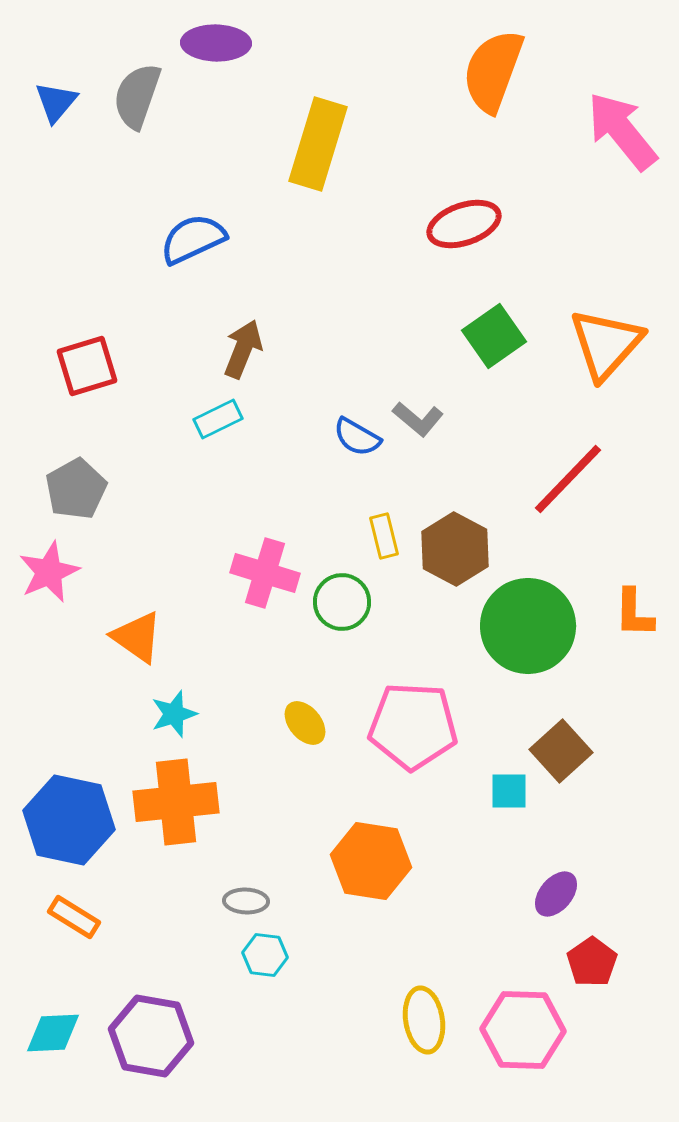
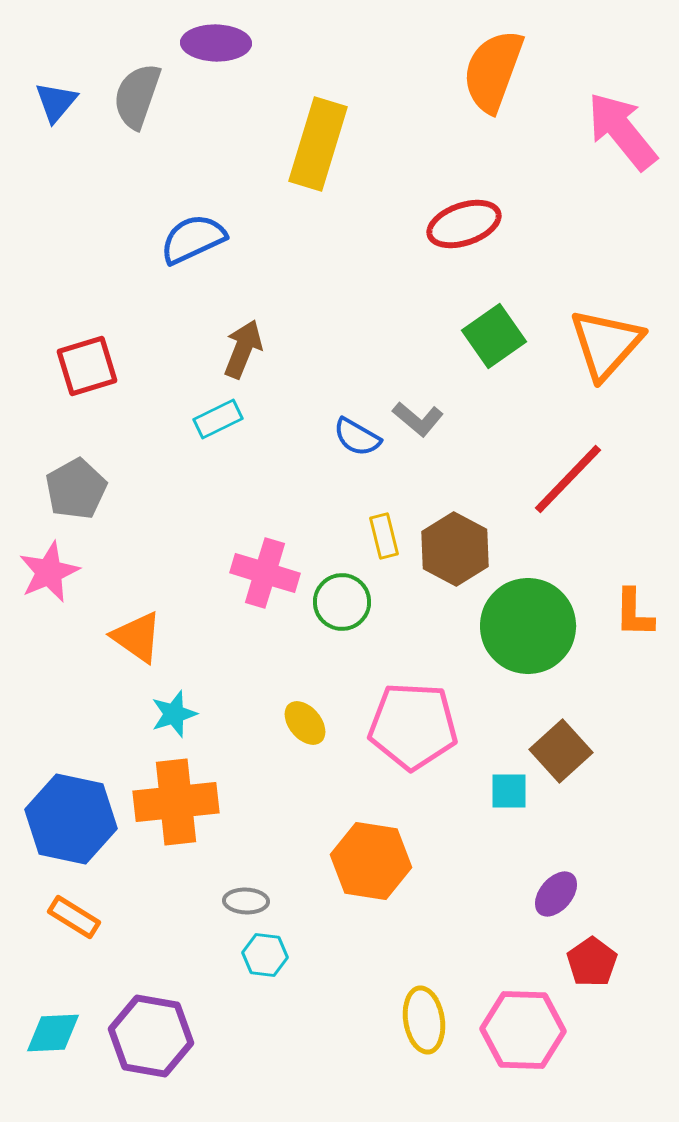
blue hexagon at (69, 820): moved 2 px right, 1 px up
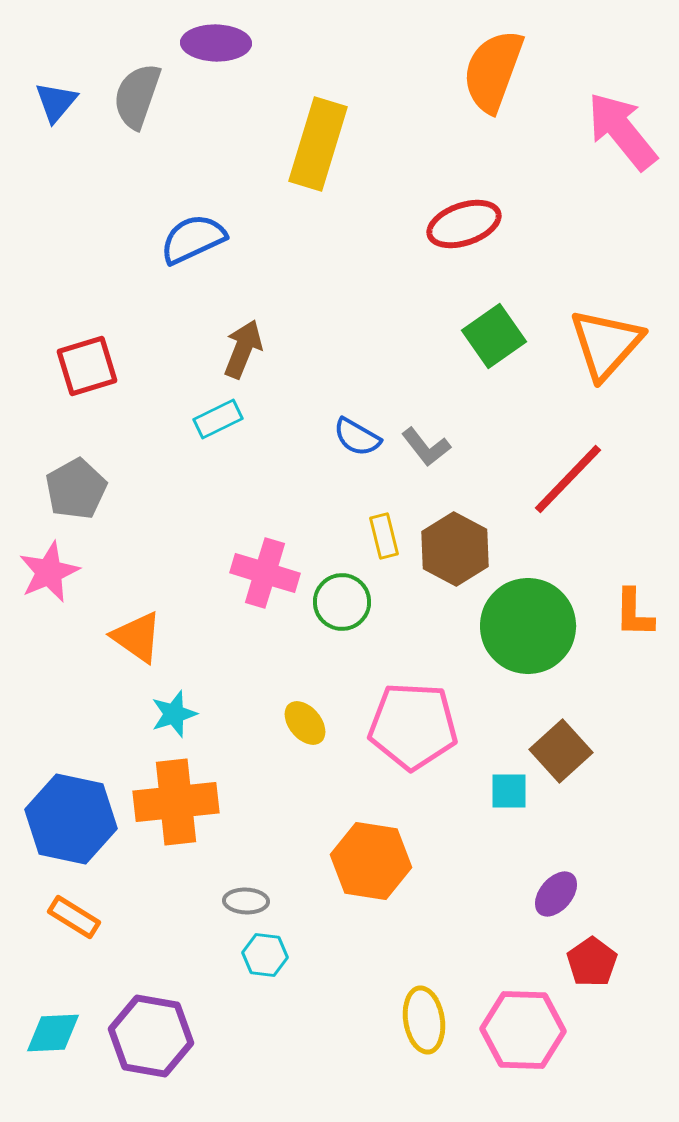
gray L-shape at (418, 419): moved 8 px right, 28 px down; rotated 12 degrees clockwise
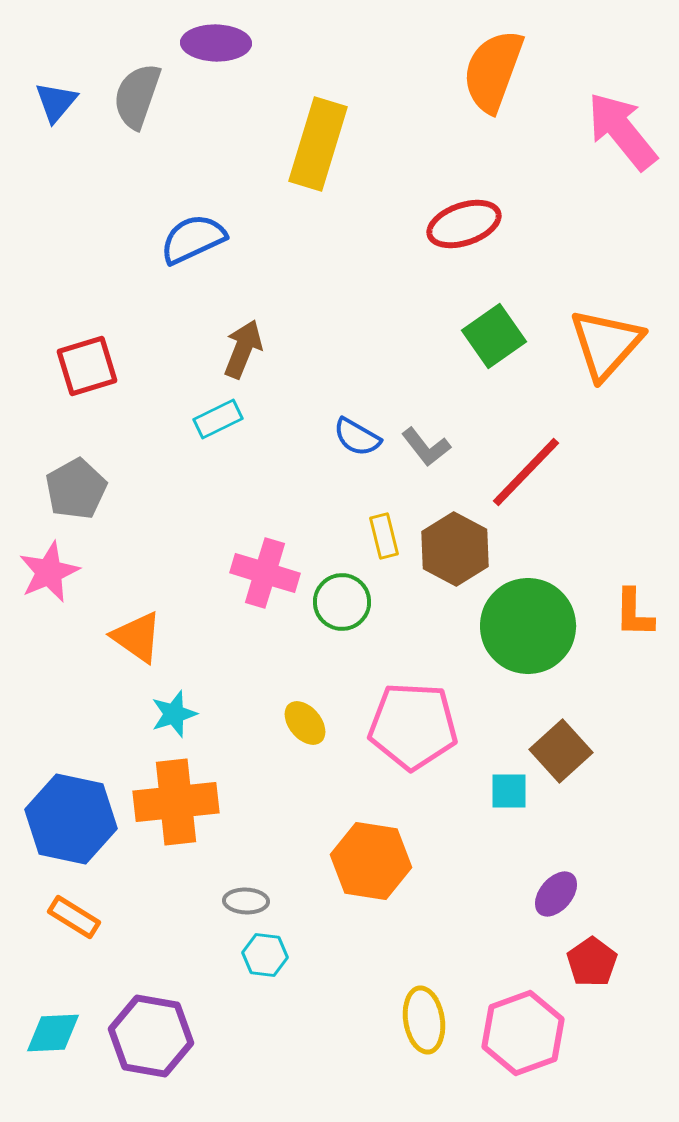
red line at (568, 479): moved 42 px left, 7 px up
pink hexagon at (523, 1030): moved 3 px down; rotated 22 degrees counterclockwise
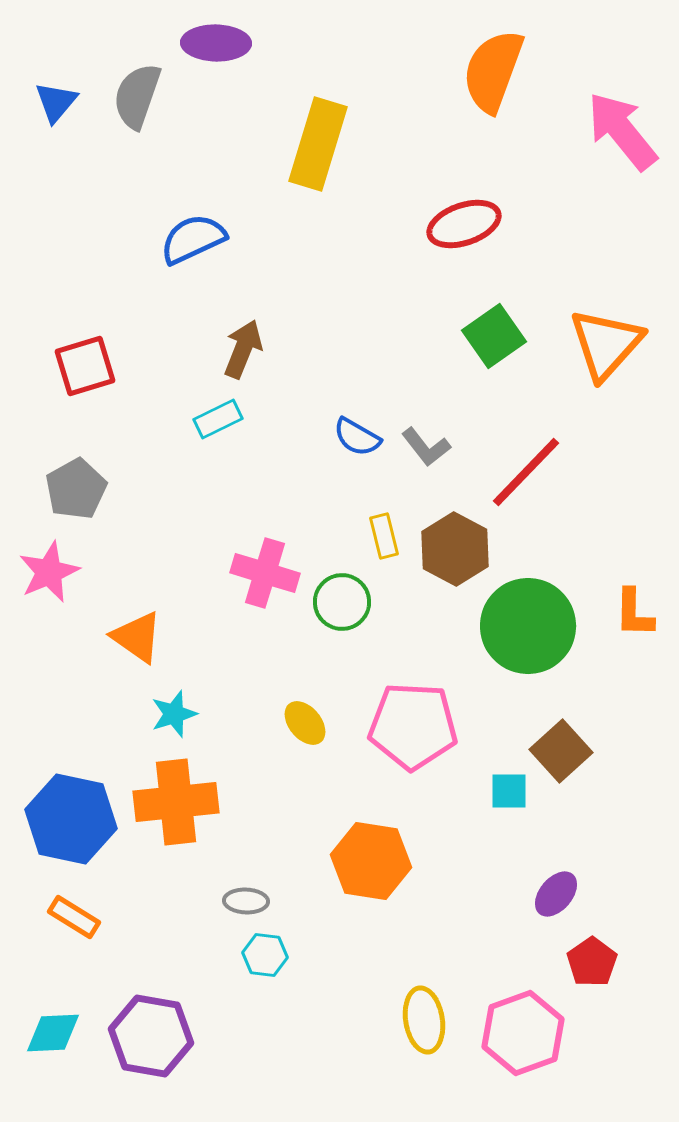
red square at (87, 366): moved 2 px left
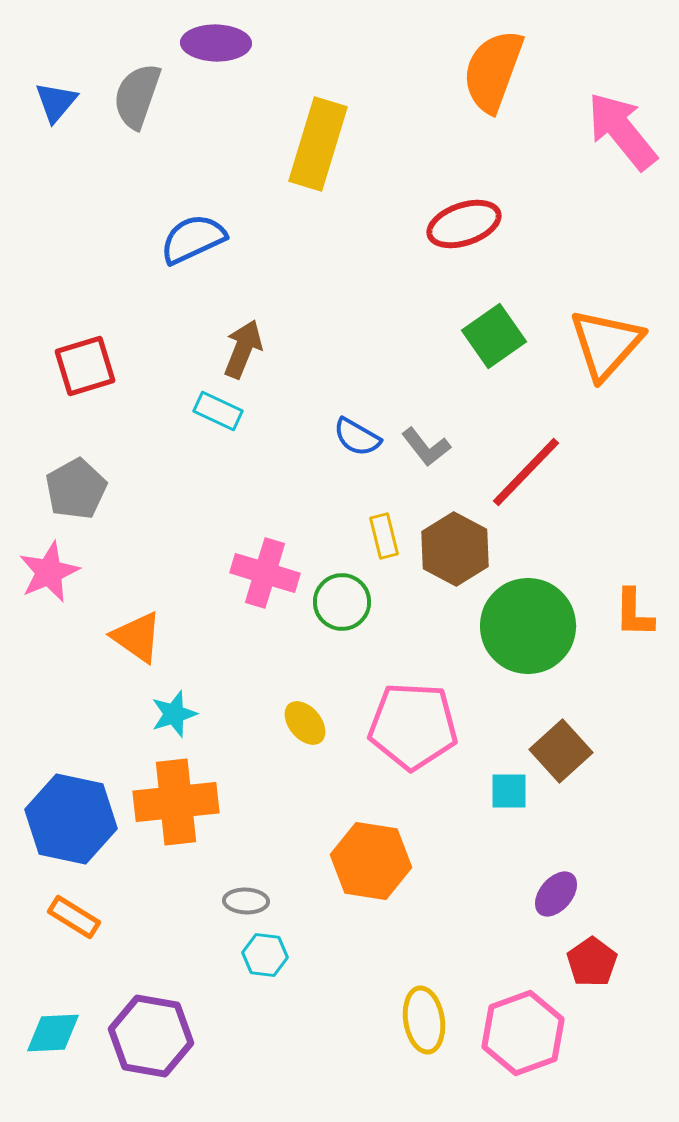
cyan rectangle at (218, 419): moved 8 px up; rotated 51 degrees clockwise
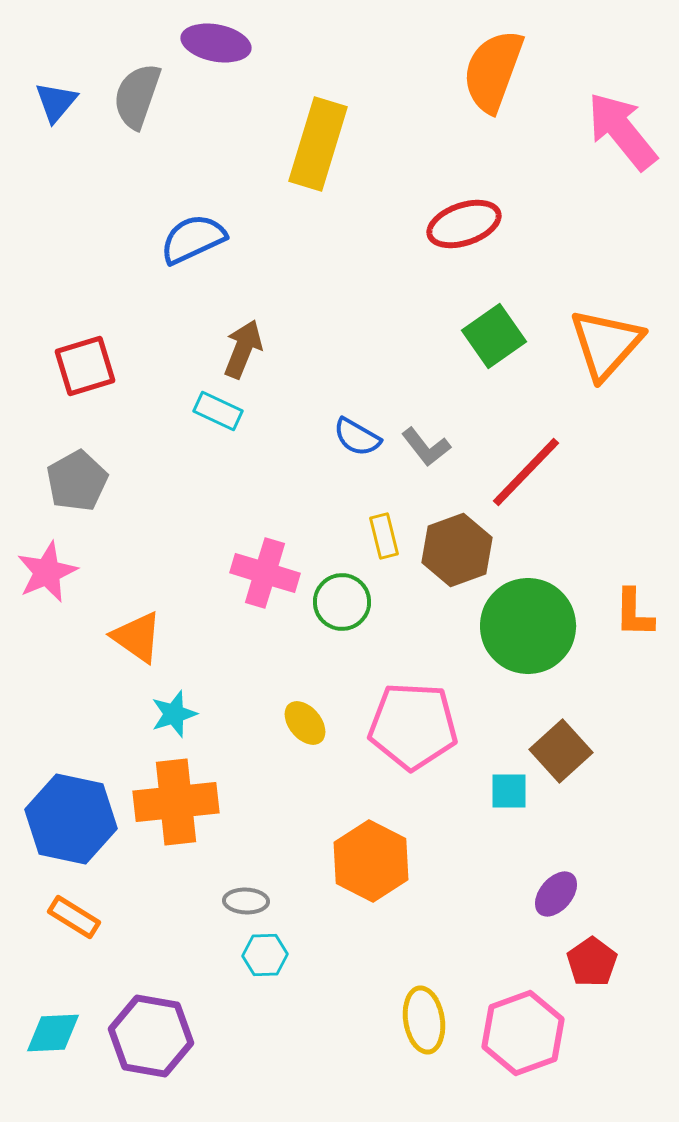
purple ellipse at (216, 43): rotated 10 degrees clockwise
gray pentagon at (76, 489): moved 1 px right, 8 px up
brown hexagon at (455, 549): moved 2 px right, 1 px down; rotated 12 degrees clockwise
pink star at (49, 572): moved 2 px left
orange hexagon at (371, 861): rotated 18 degrees clockwise
cyan hexagon at (265, 955): rotated 9 degrees counterclockwise
